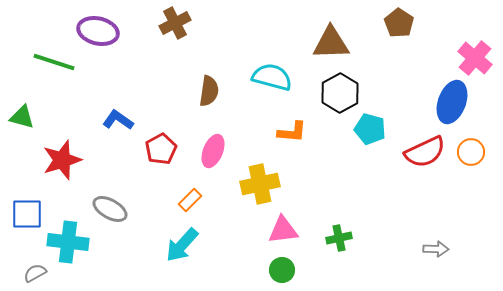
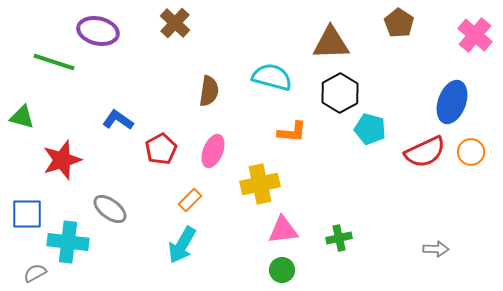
brown cross: rotated 20 degrees counterclockwise
pink cross: moved 23 px up
gray ellipse: rotated 8 degrees clockwise
cyan arrow: rotated 12 degrees counterclockwise
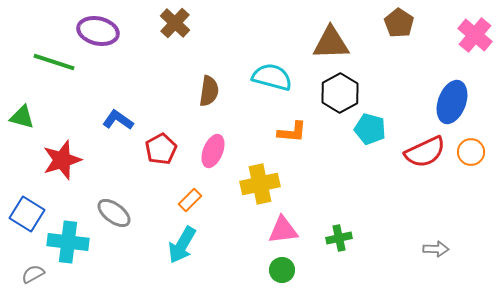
gray ellipse: moved 4 px right, 4 px down
blue square: rotated 32 degrees clockwise
gray semicircle: moved 2 px left, 1 px down
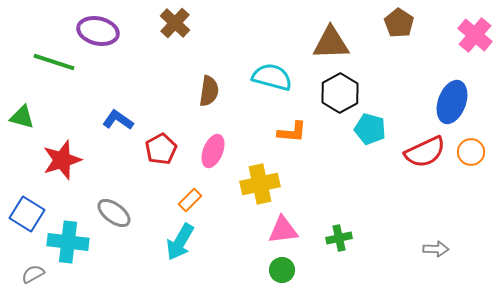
cyan arrow: moved 2 px left, 3 px up
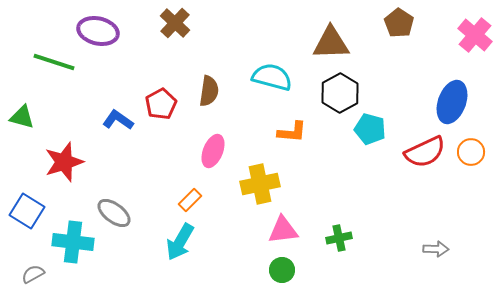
red pentagon: moved 45 px up
red star: moved 2 px right, 2 px down
blue square: moved 3 px up
cyan cross: moved 5 px right
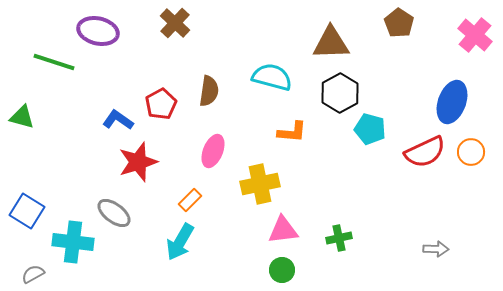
red star: moved 74 px right
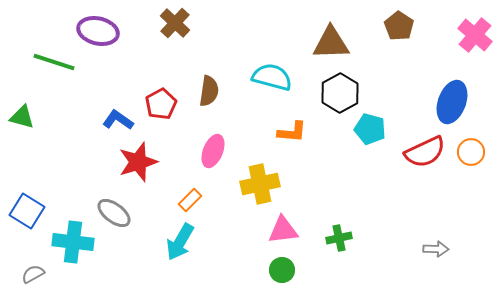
brown pentagon: moved 3 px down
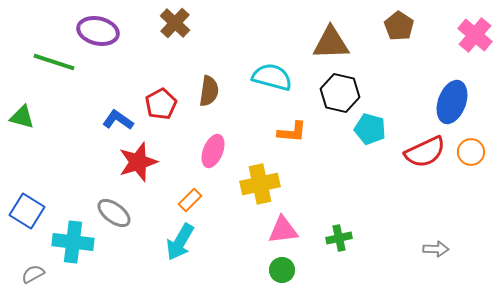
black hexagon: rotated 18 degrees counterclockwise
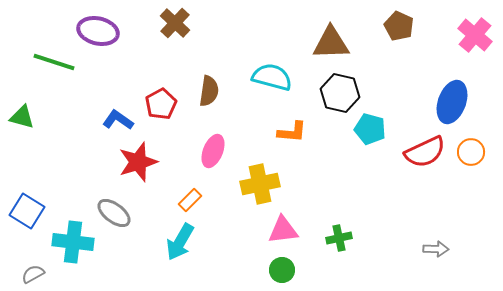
brown pentagon: rotated 8 degrees counterclockwise
